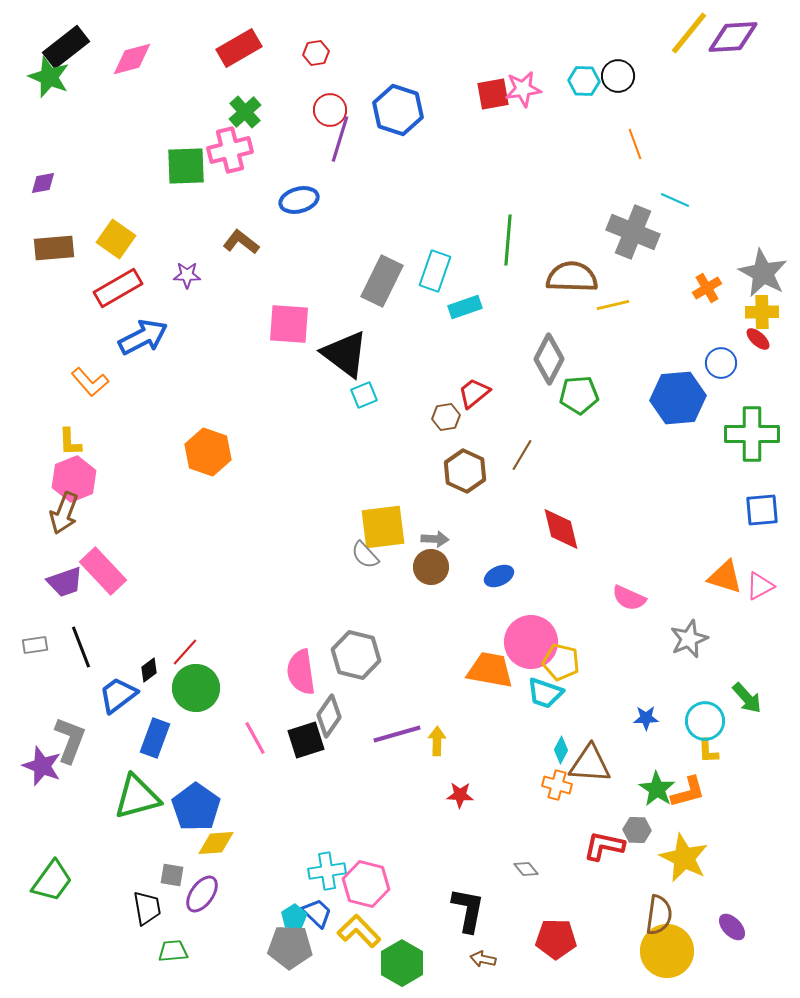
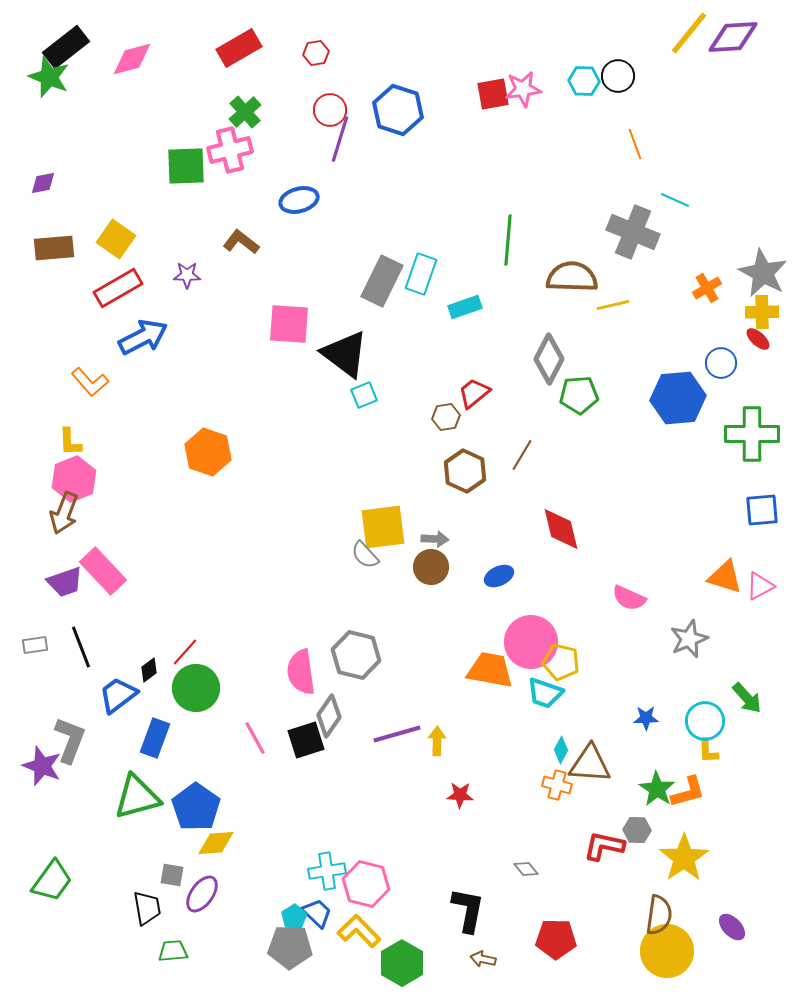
cyan rectangle at (435, 271): moved 14 px left, 3 px down
yellow star at (684, 858): rotated 12 degrees clockwise
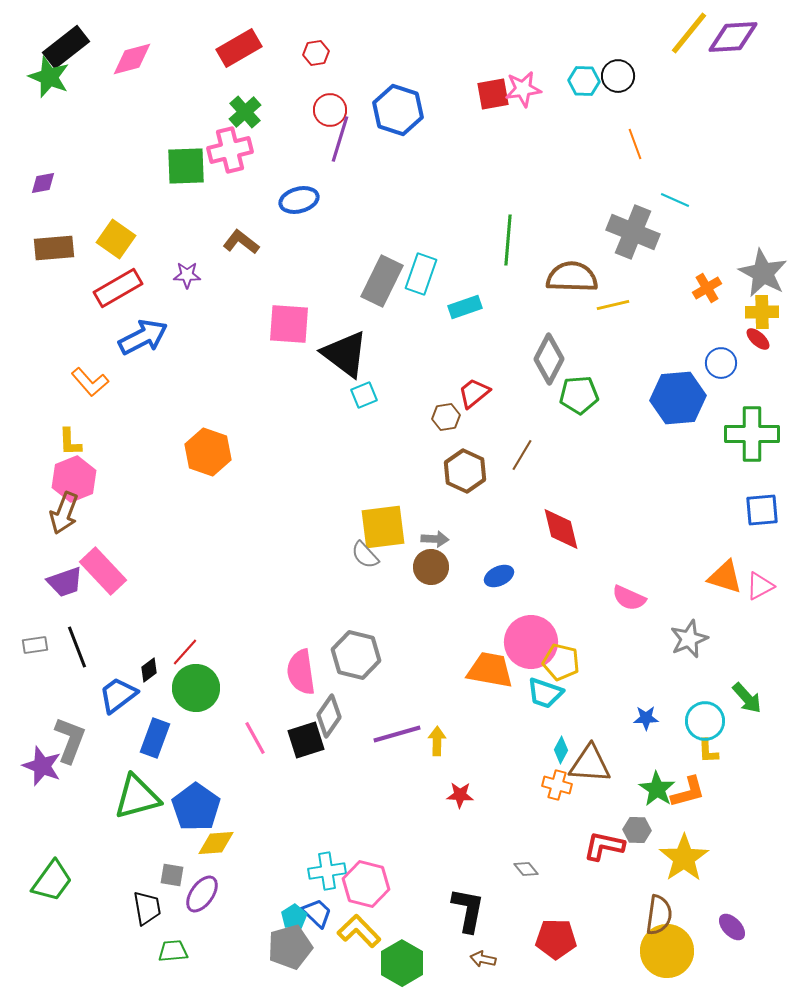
black line at (81, 647): moved 4 px left
gray pentagon at (290, 947): rotated 18 degrees counterclockwise
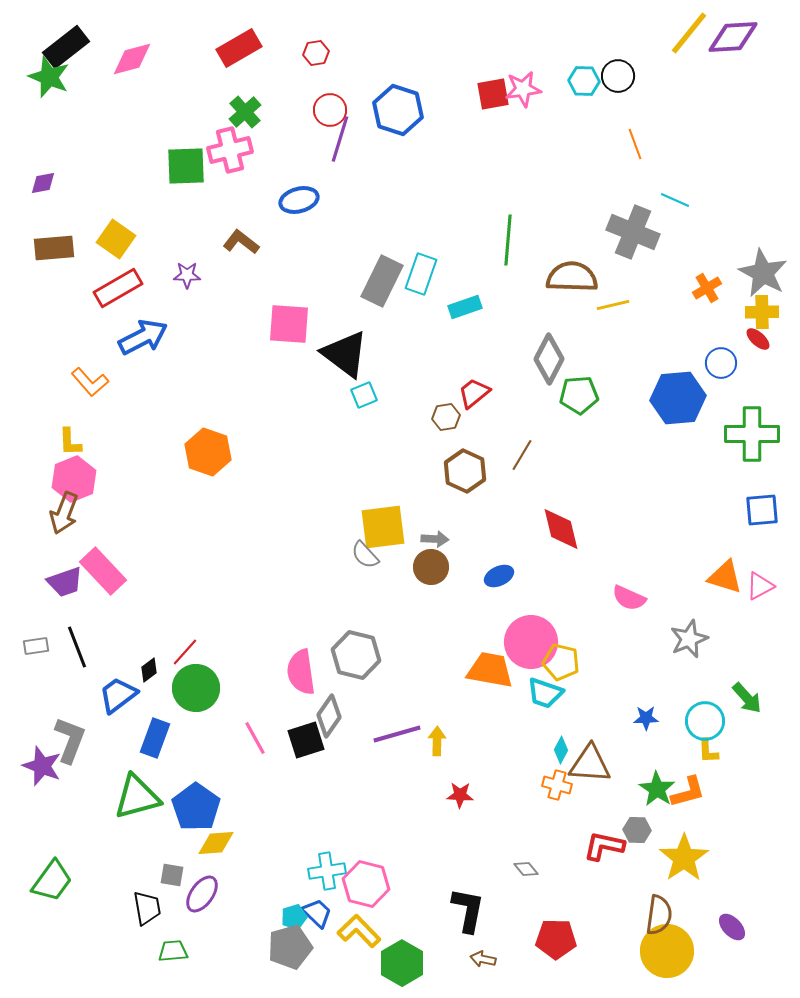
gray rectangle at (35, 645): moved 1 px right, 1 px down
cyan pentagon at (294, 917): rotated 15 degrees clockwise
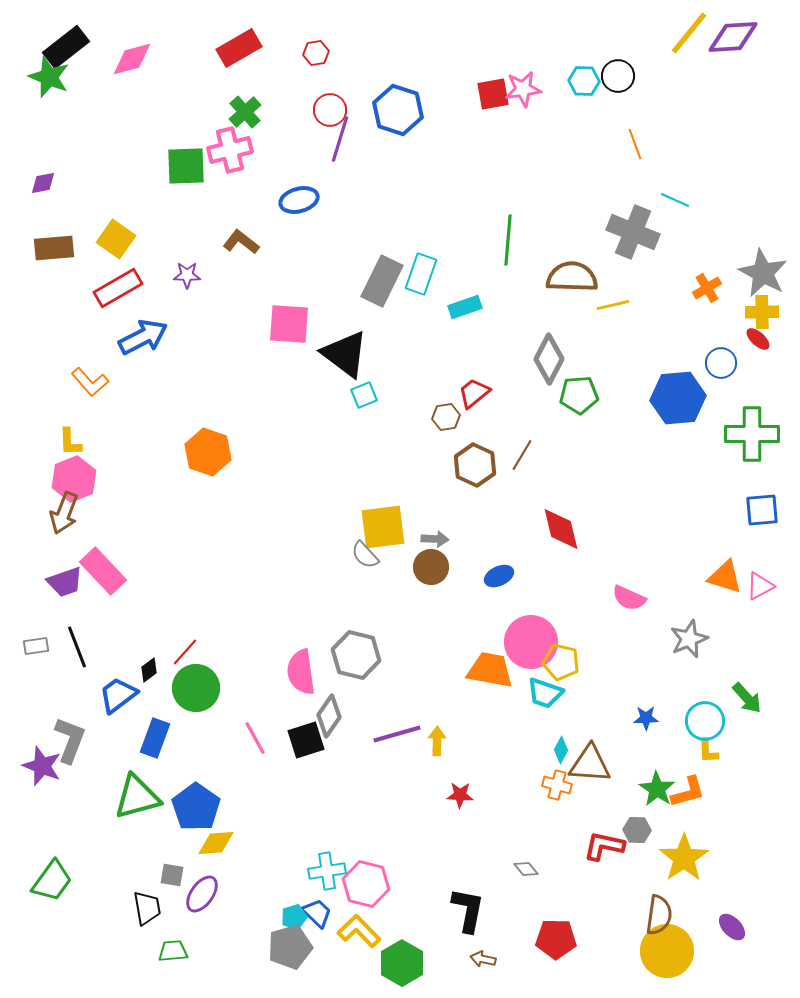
brown hexagon at (465, 471): moved 10 px right, 6 px up
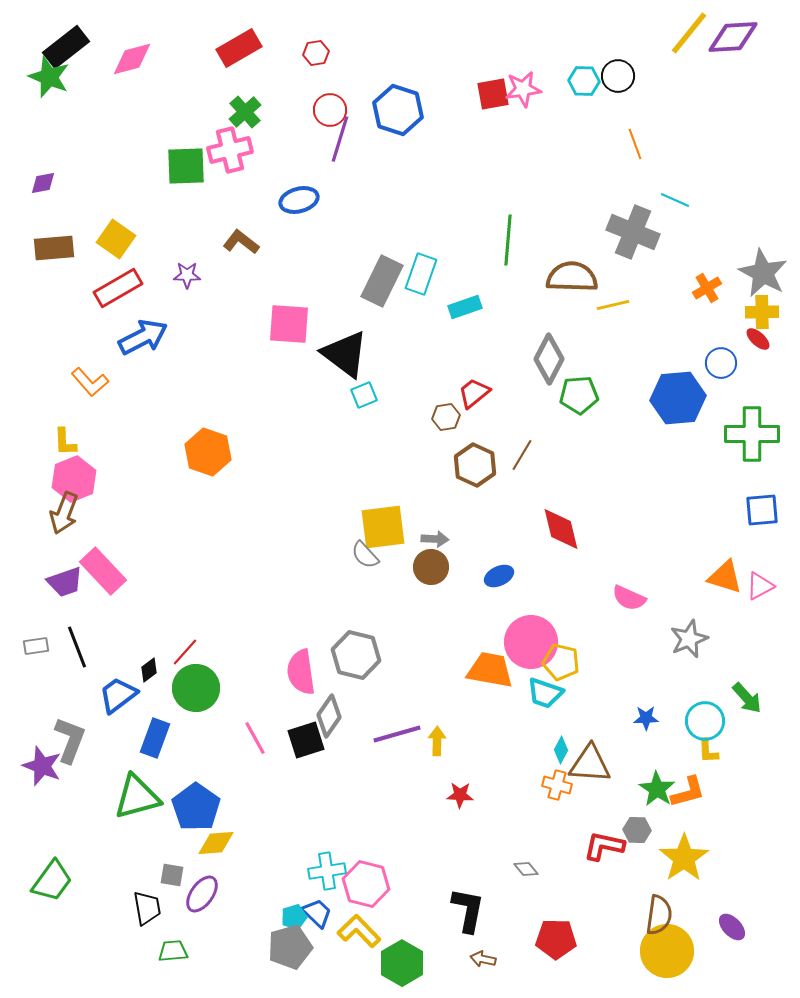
yellow L-shape at (70, 442): moved 5 px left
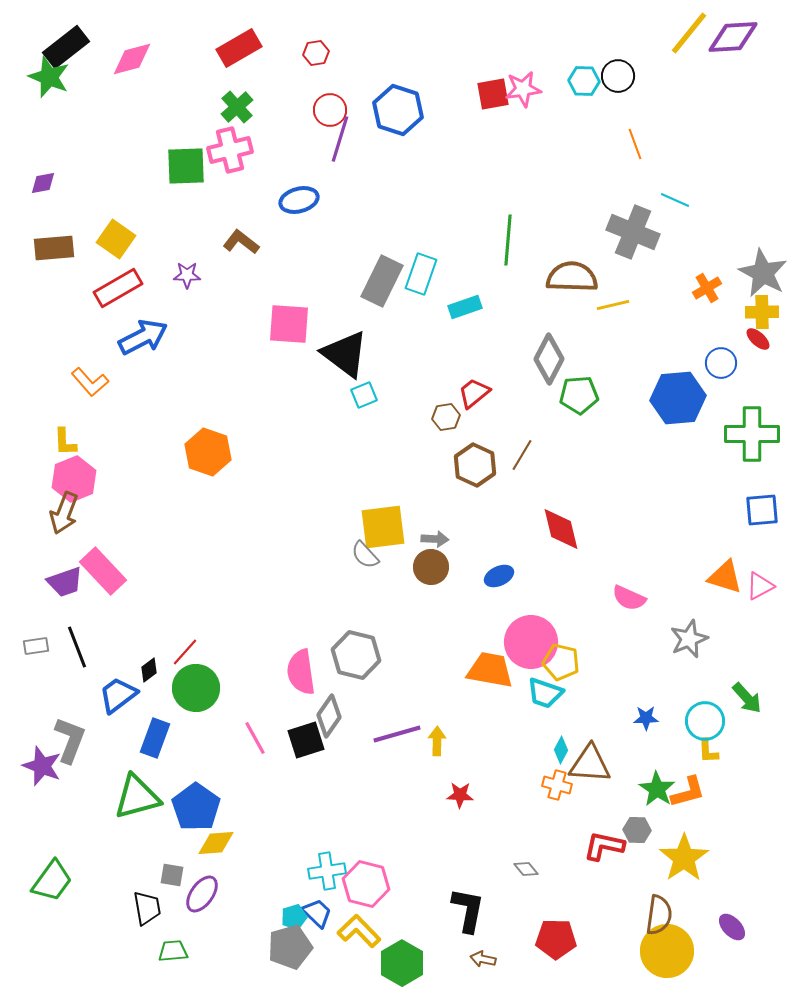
green cross at (245, 112): moved 8 px left, 5 px up
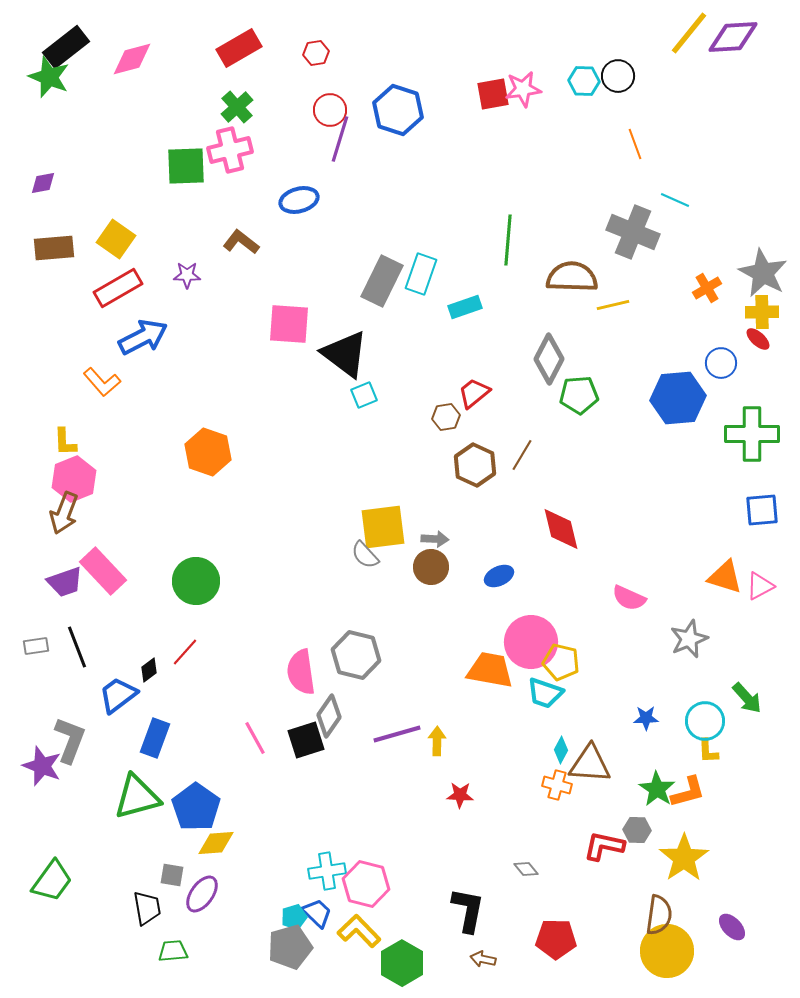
orange L-shape at (90, 382): moved 12 px right
green circle at (196, 688): moved 107 px up
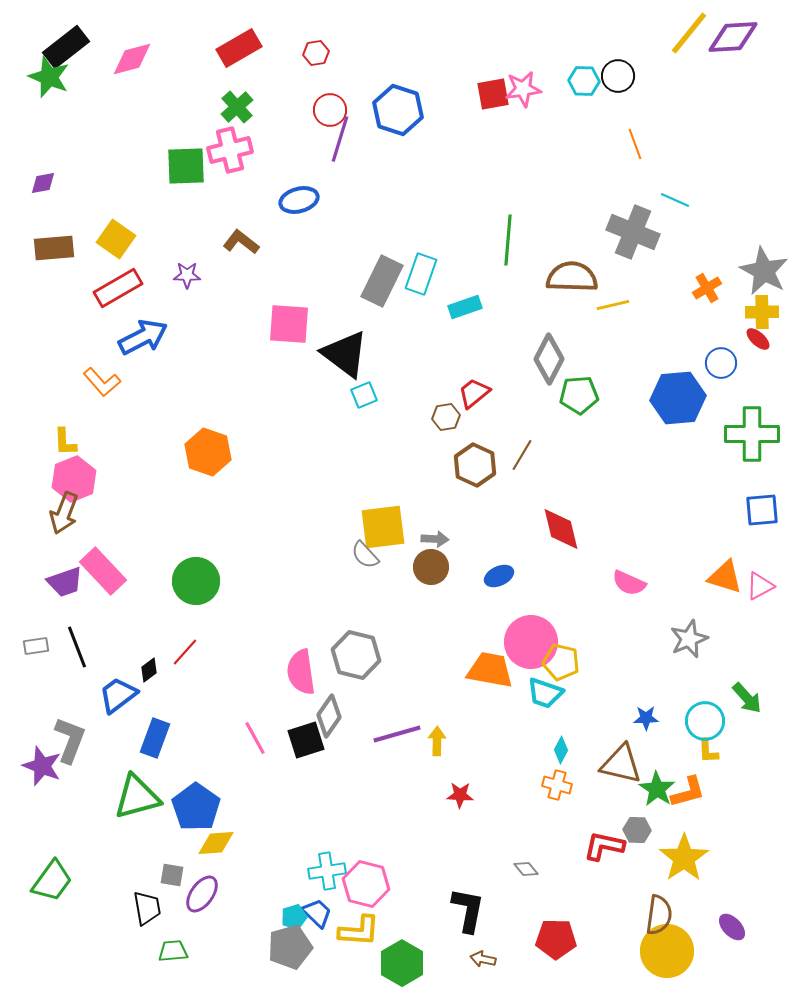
gray star at (763, 273): moved 1 px right, 2 px up
pink semicircle at (629, 598): moved 15 px up
brown triangle at (590, 764): moved 31 px right; rotated 9 degrees clockwise
yellow L-shape at (359, 931): rotated 138 degrees clockwise
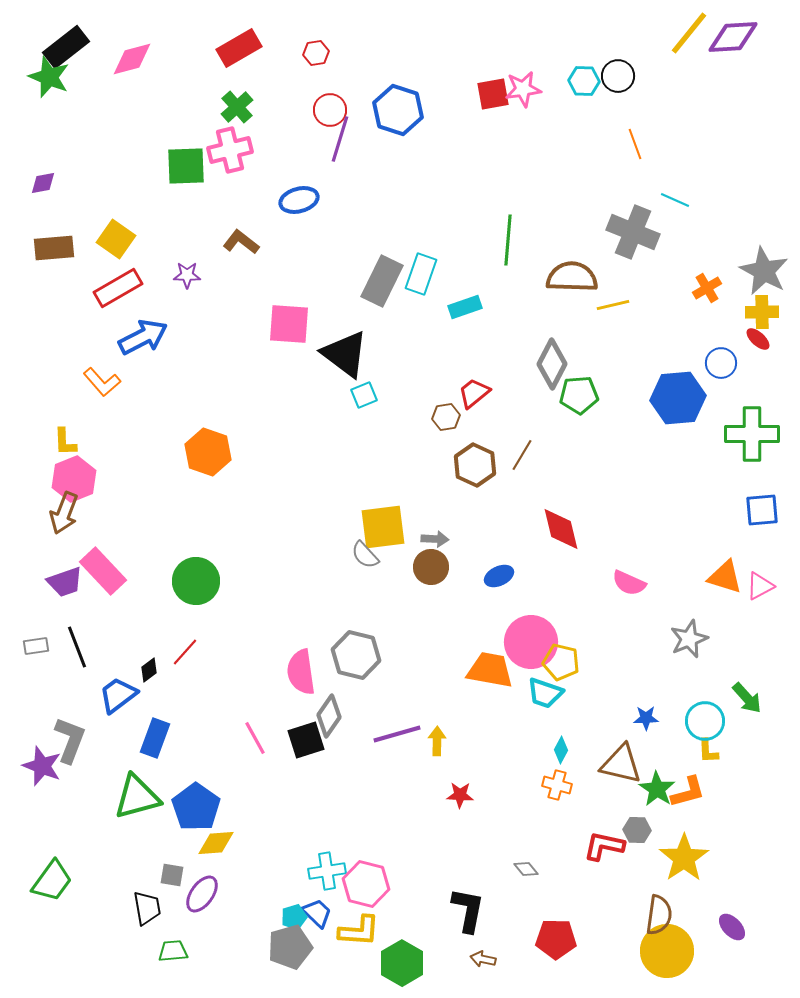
gray diamond at (549, 359): moved 3 px right, 5 px down
